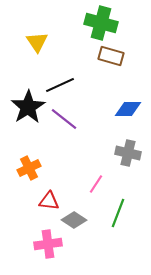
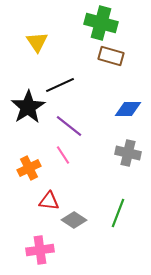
purple line: moved 5 px right, 7 px down
pink line: moved 33 px left, 29 px up; rotated 66 degrees counterclockwise
pink cross: moved 8 px left, 6 px down
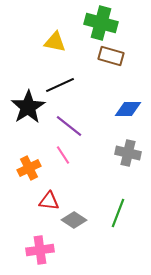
yellow triangle: moved 18 px right; rotated 45 degrees counterclockwise
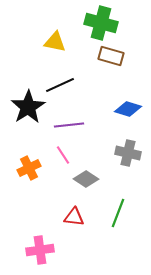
blue diamond: rotated 16 degrees clockwise
purple line: moved 1 px up; rotated 44 degrees counterclockwise
red triangle: moved 25 px right, 16 px down
gray diamond: moved 12 px right, 41 px up
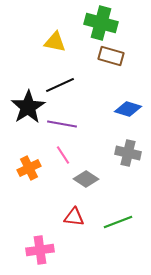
purple line: moved 7 px left, 1 px up; rotated 16 degrees clockwise
green line: moved 9 px down; rotated 48 degrees clockwise
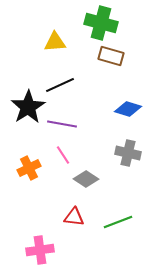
yellow triangle: rotated 15 degrees counterclockwise
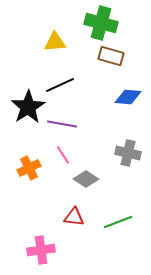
blue diamond: moved 12 px up; rotated 12 degrees counterclockwise
pink cross: moved 1 px right
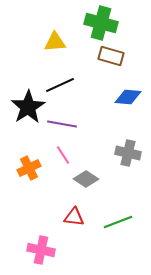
pink cross: rotated 20 degrees clockwise
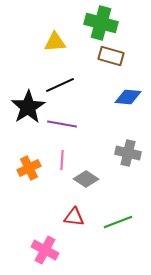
pink line: moved 1 px left, 5 px down; rotated 36 degrees clockwise
pink cross: moved 4 px right; rotated 16 degrees clockwise
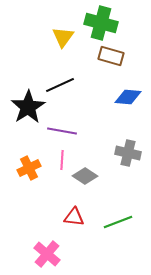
yellow triangle: moved 8 px right, 5 px up; rotated 50 degrees counterclockwise
purple line: moved 7 px down
gray diamond: moved 1 px left, 3 px up
pink cross: moved 2 px right, 4 px down; rotated 12 degrees clockwise
